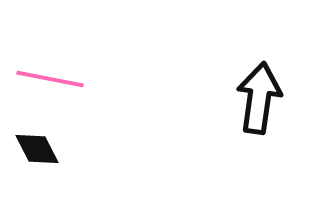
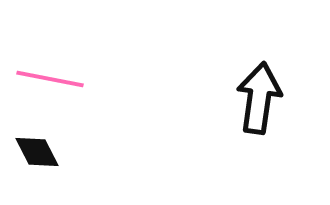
black diamond: moved 3 px down
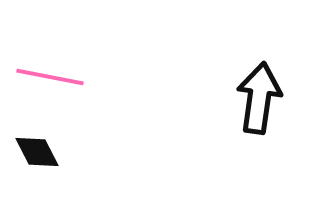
pink line: moved 2 px up
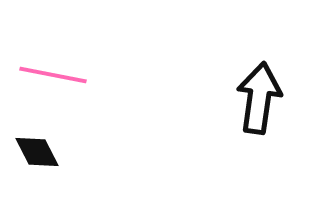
pink line: moved 3 px right, 2 px up
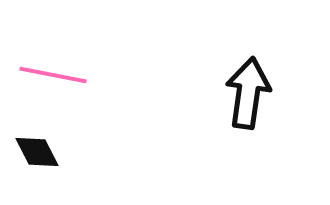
black arrow: moved 11 px left, 5 px up
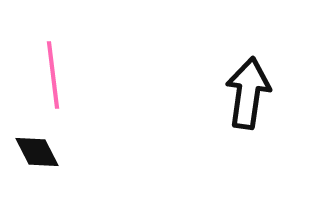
pink line: rotated 72 degrees clockwise
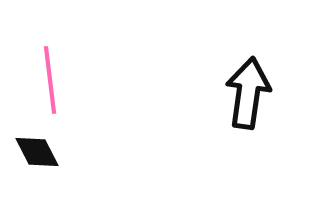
pink line: moved 3 px left, 5 px down
